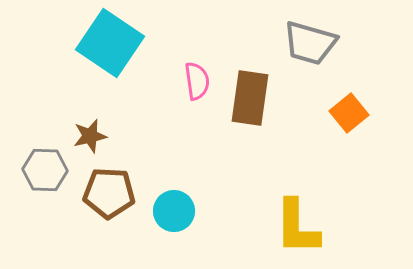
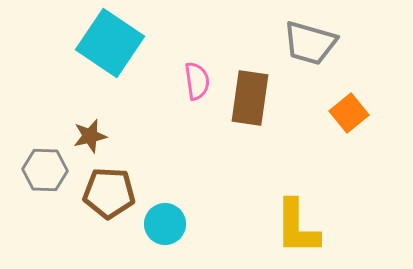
cyan circle: moved 9 px left, 13 px down
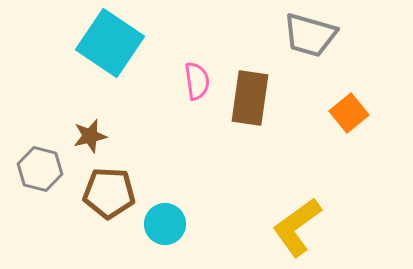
gray trapezoid: moved 8 px up
gray hexagon: moved 5 px left, 1 px up; rotated 12 degrees clockwise
yellow L-shape: rotated 54 degrees clockwise
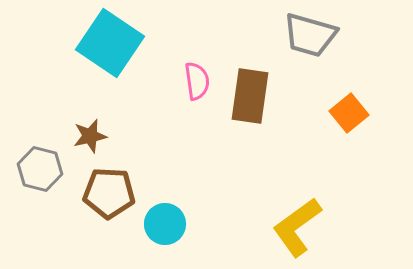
brown rectangle: moved 2 px up
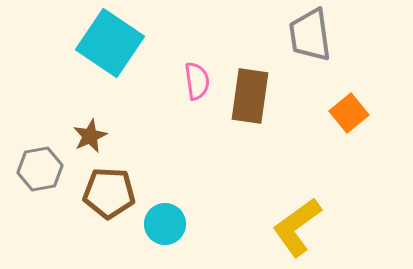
gray trapezoid: rotated 66 degrees clockwise
brown star: rotated 12 degrees counterclockwise
gray hexagon: rotated 24 degrees counterclockwise
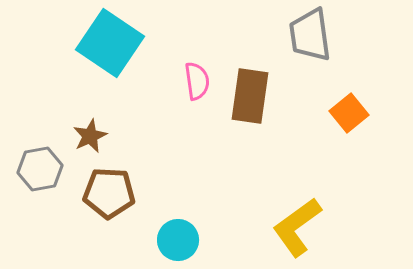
cyan circle: moved 13 px right, 16 px down
